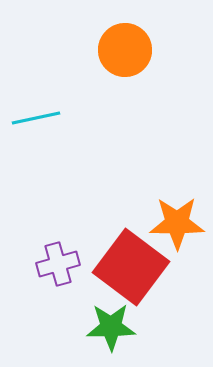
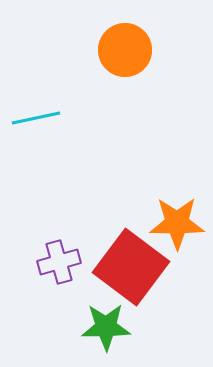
purple cross: moved 1 px right, 2 px up
green star: moved 5 px left
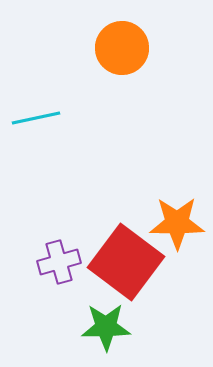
orange circle: moved 3 px left, 2 px up
red square: moved 5 px left, 5 px up
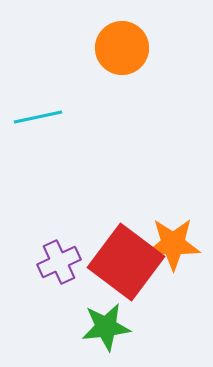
cyan line: moved 2 px right, 1 px up
orange star: moved 4 px left, 21 px down
purple cross: rotated 9 degrees counterclockwise
green star: rotated 6 degrees counterclockwise
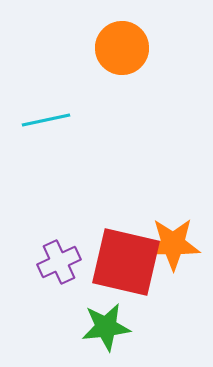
cyan line: moved 8 px right, 3 px down
red square: rotated 24 degrees counterclockwise
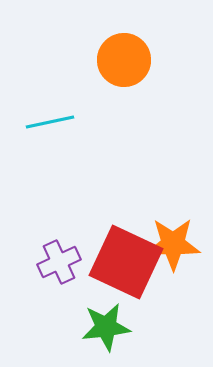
orange circle: moved 2 px right, 12 px down
cyan line: moved 4 px right, 2 px down
red square: rotated 12 degrees clockwise
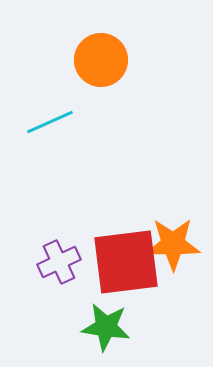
orange circle: moved 23 px left
cyan line: rotated 12 degrees counterclockwise
red square: rotated 32 degrees counterclockwise
green star: rotated 15 degrees clockwise
